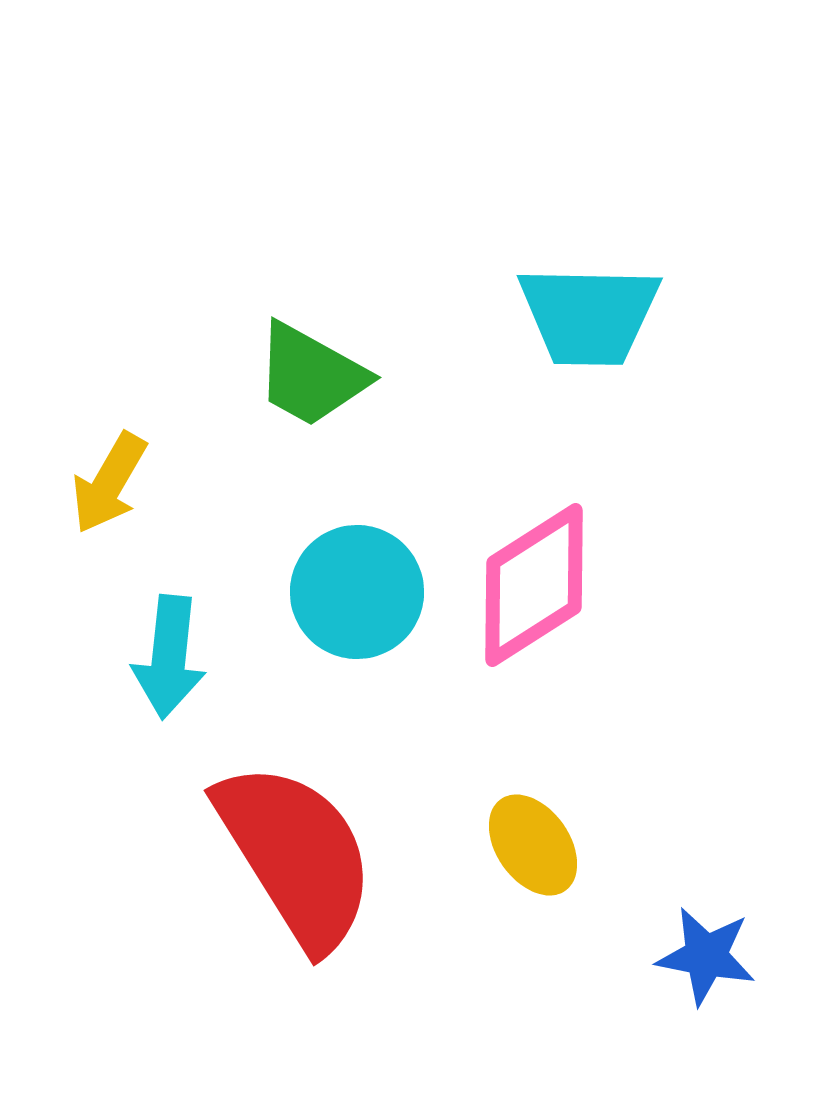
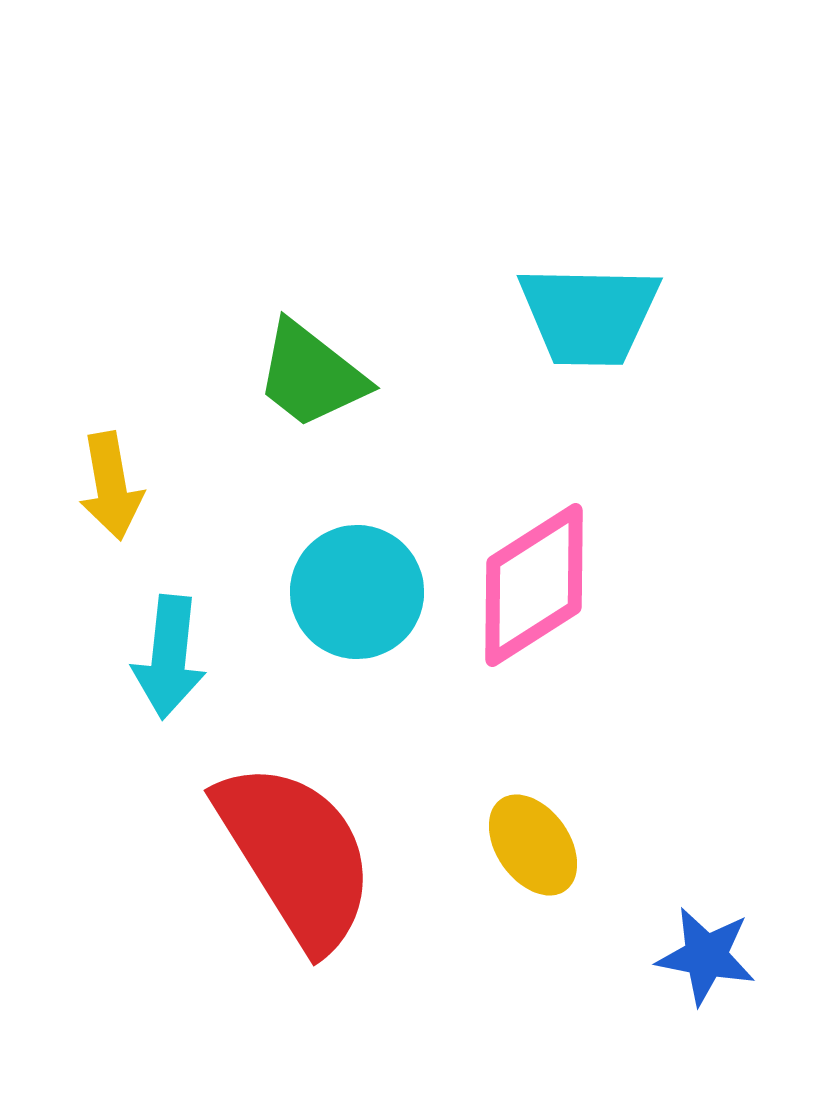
green trapezoid: rotated 9 degrees clockwise
yellow arrow: moved 2 px right, 3 px down; rotated 40 degrees counterclockwise
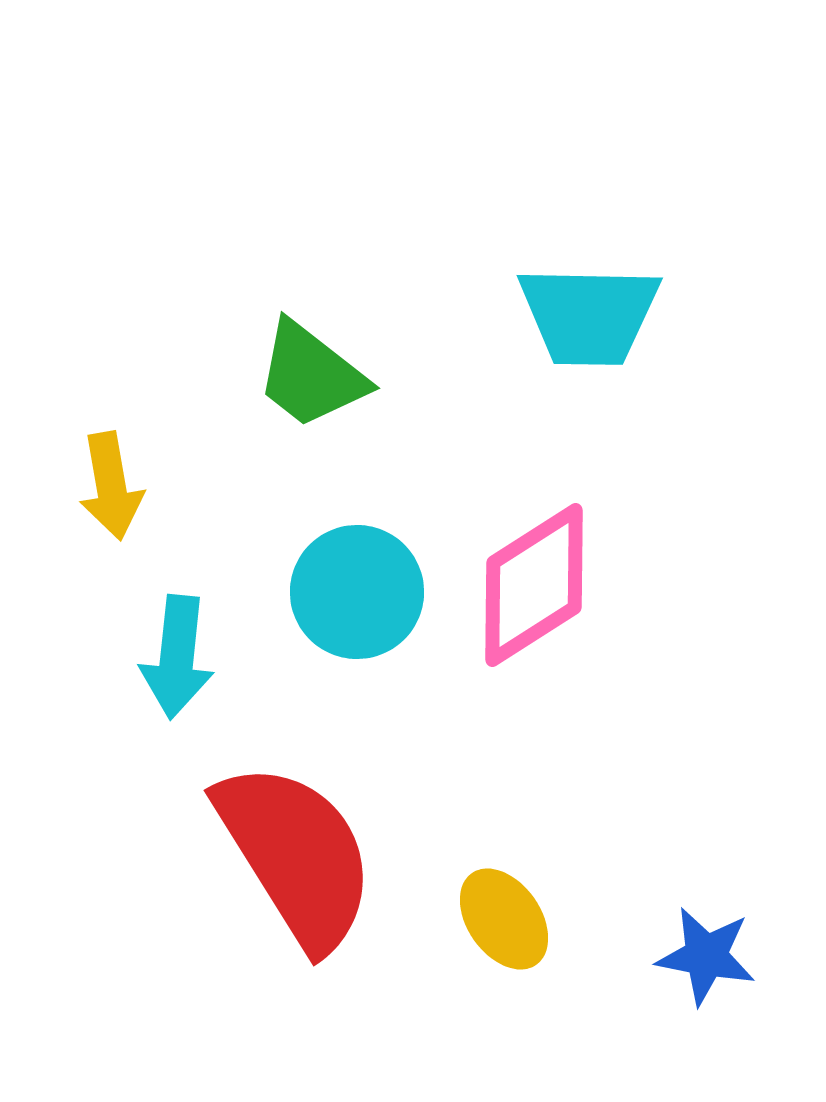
cyan arrow: moved 8 px right
yellow ellipse: moved 29 px left, 74 px down
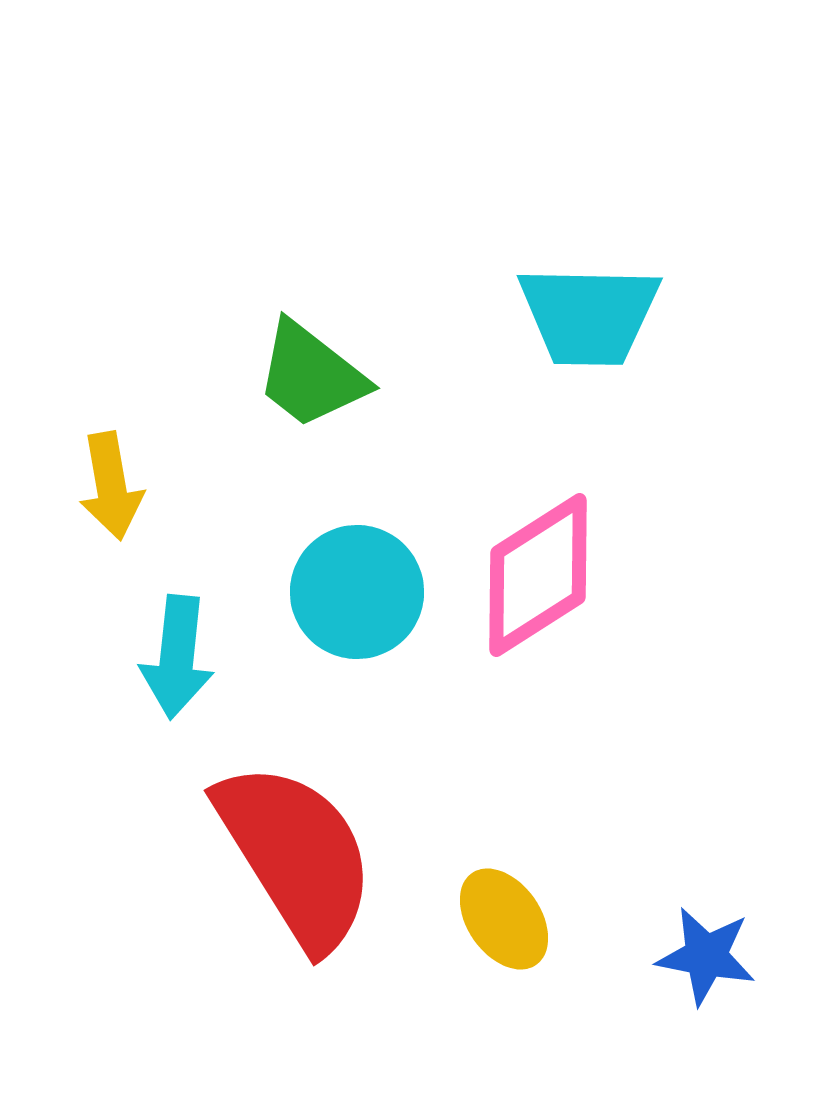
pink diamond: moved 4 px right, 10 px up
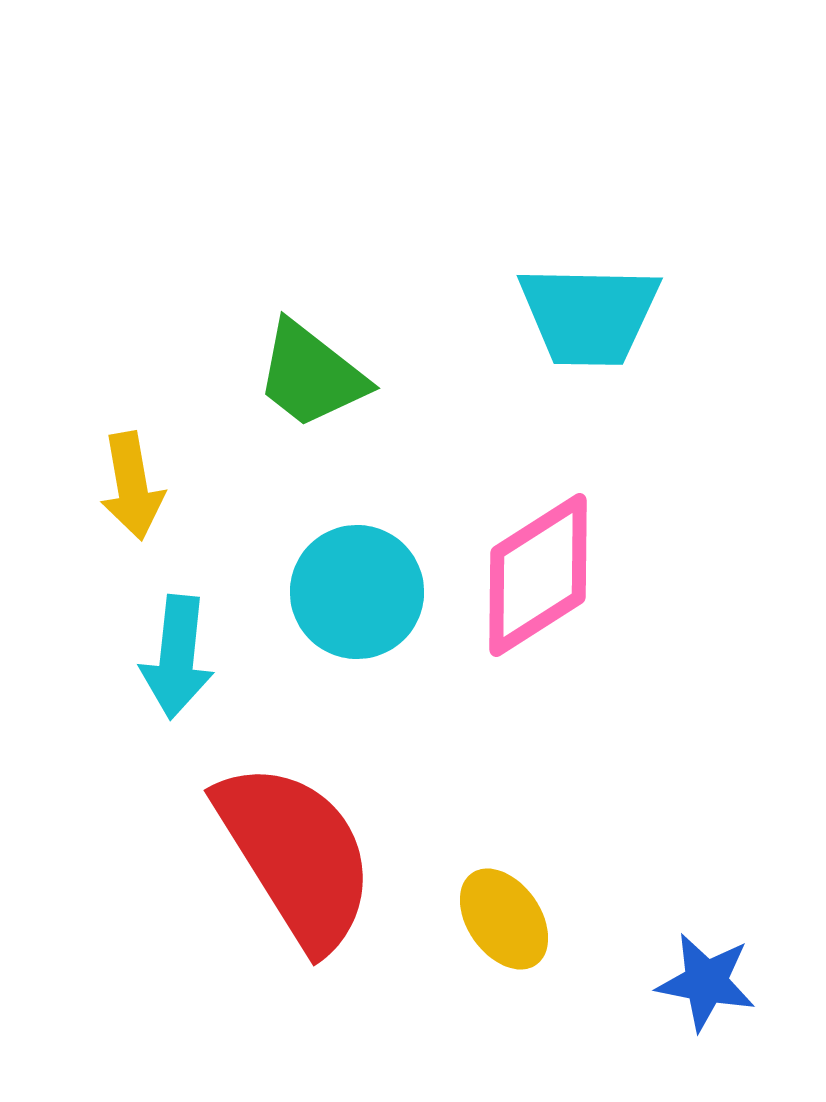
yellow arrow: moved 21 px right
blue star: moved 26 px down
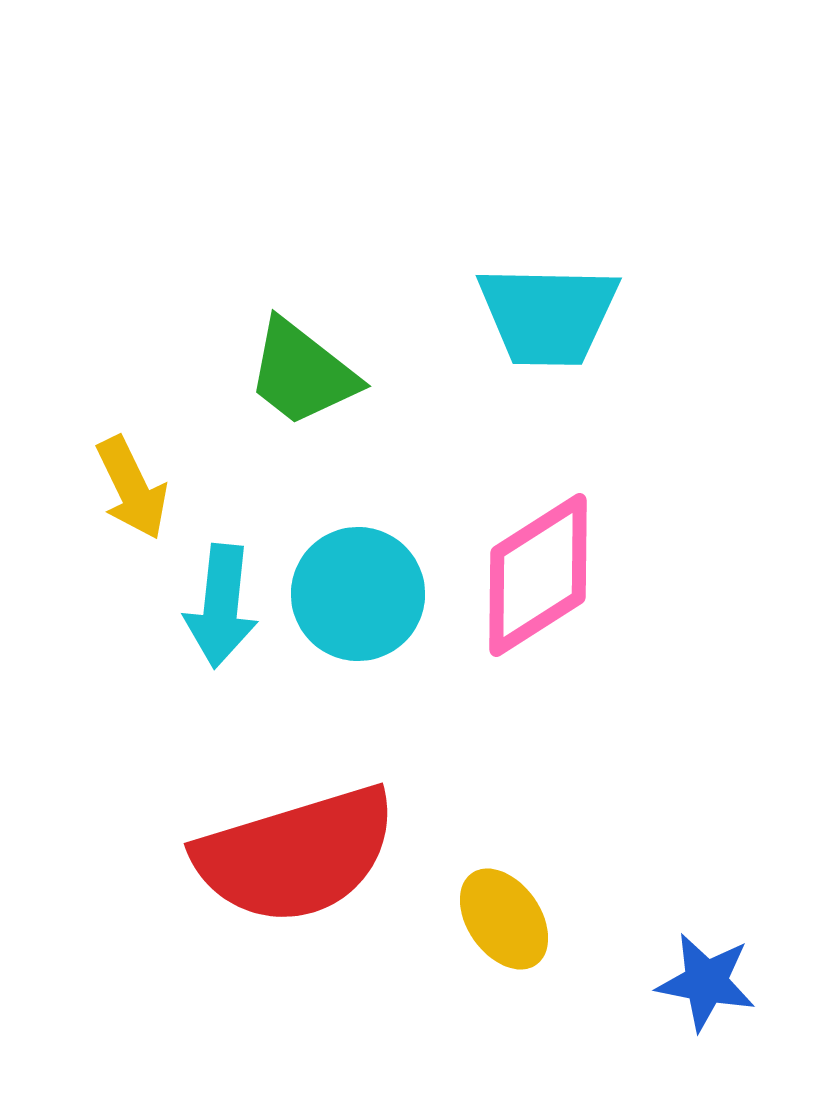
cyan trapezoid: moved 41 px left
green trapezoid: moved 9 px left, 2 px up
yellow arrow: moved 2 px down; rotated 16 degrees counterclockwise
cyan circle: moved 1 px right, 2 px down
cyan arrow: moved 44 px right, 51 px up
red semicircle: rotated 105 degrees clockwise
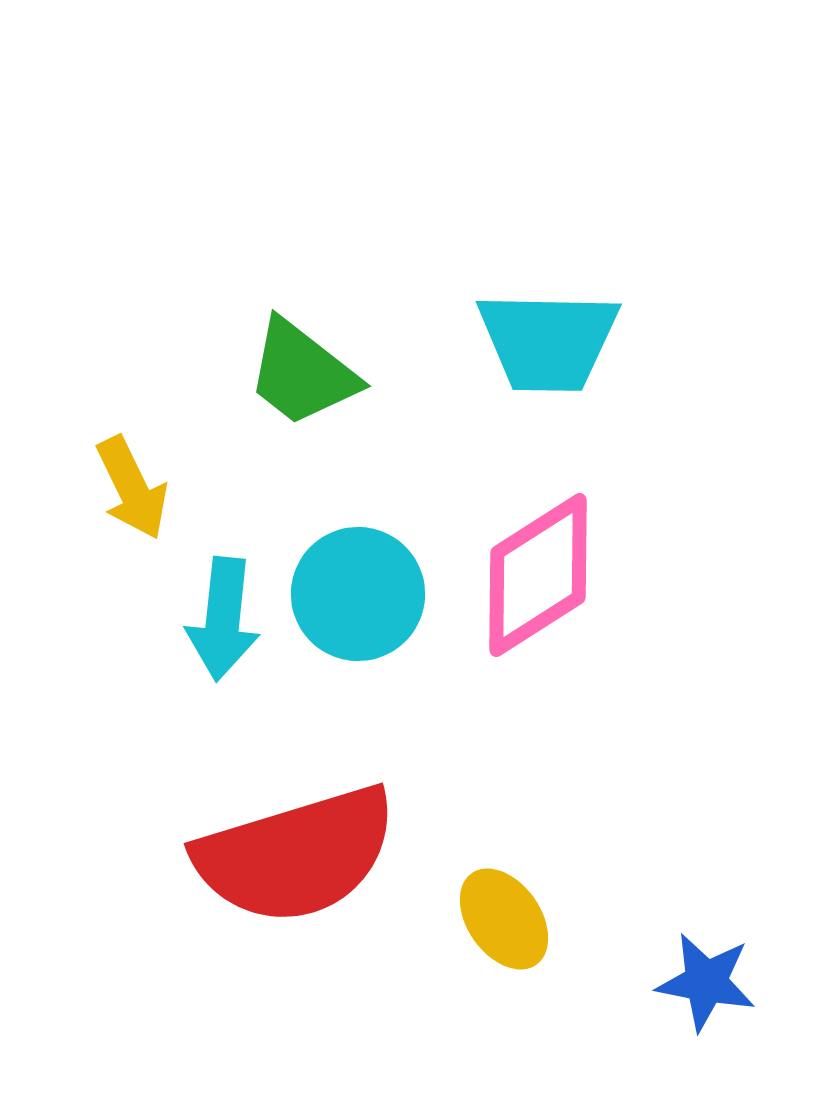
cyan trapezoid: moved 26 px down
cyan arrow: moved 2 px right, 13 px down
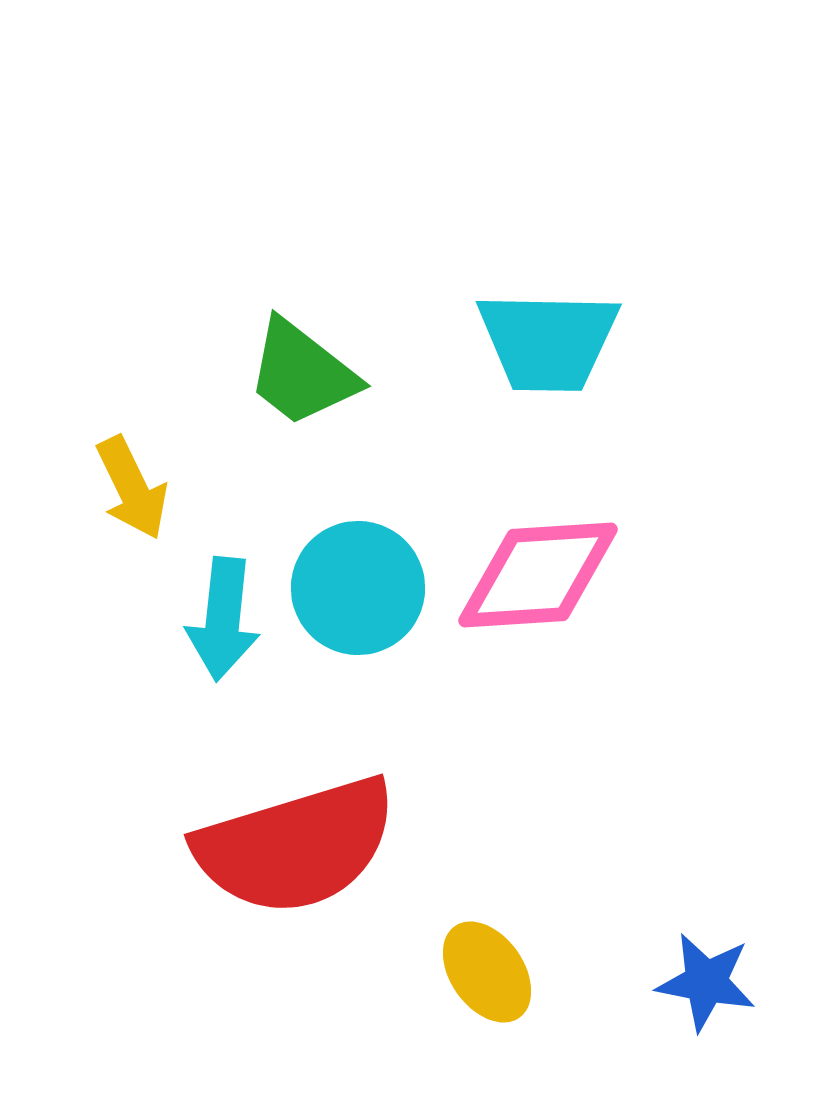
pink diamond: rotated 29 degrees clockwise
cyan circle: moved 6 px up
red semicircle: moved 9 px up
yellow ellipse: moved 17 px left, 53 px down
